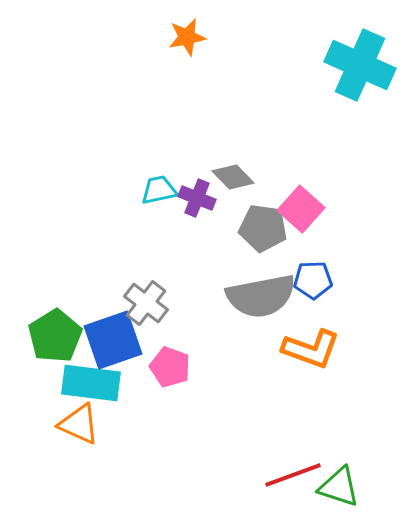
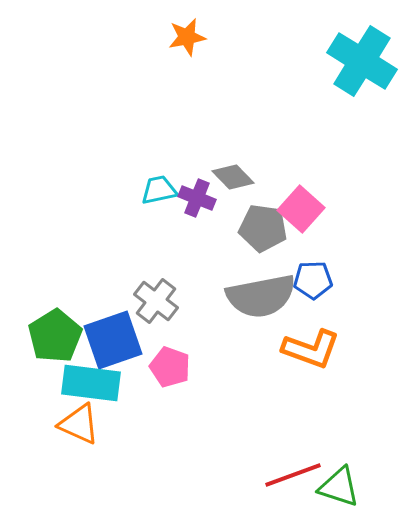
cyan cross: moved 2 px right, 4 px up; rotated 8 degrees clockwise
gray cross: moved 10 px right, 2 px up
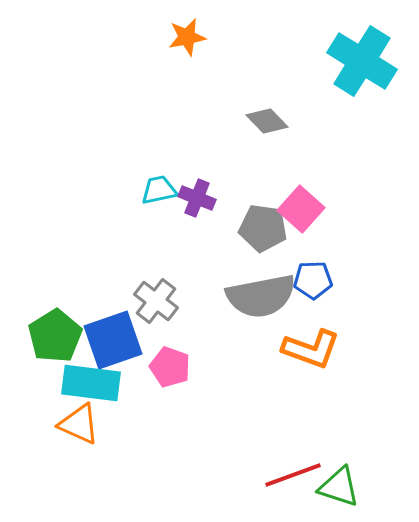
gray diamond: moved 34 px right, 56 px up
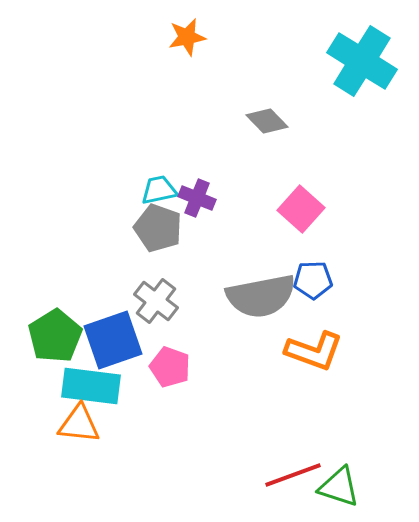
gray pentagon: moved 105 px left; rotated 12 degrees clockwise
orange L-shape: moved 3 px right, 2 px down
cyan rectangle: moved 3 px down
orange triangle: rotated 18 degrees counterclockwise
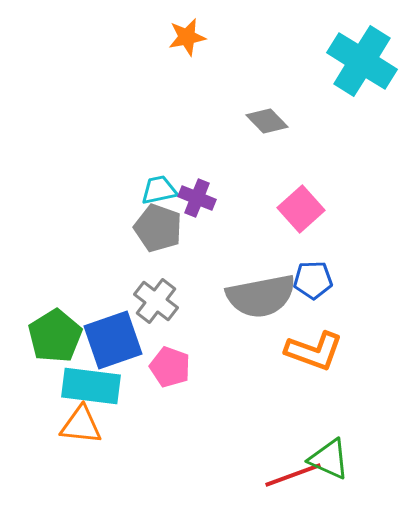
pink square: rotated 6 degrees clockwise
orange triangle: moved 2 px right, 1 px down
green triangle: moved 10 px left, 28 px up; rotated 6 degrees clockwise
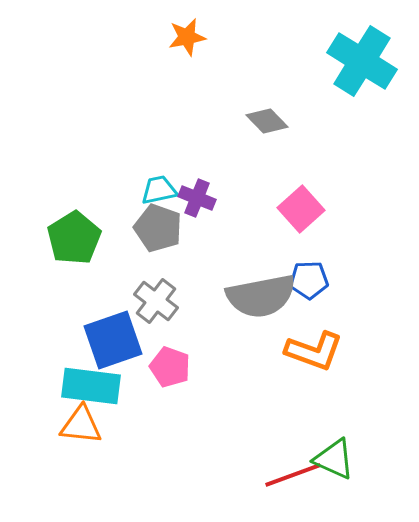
blue pentagon: moved 4 px left
green pentagon: moved 19 px right, 98 px up
green triangle: moved 5 px right
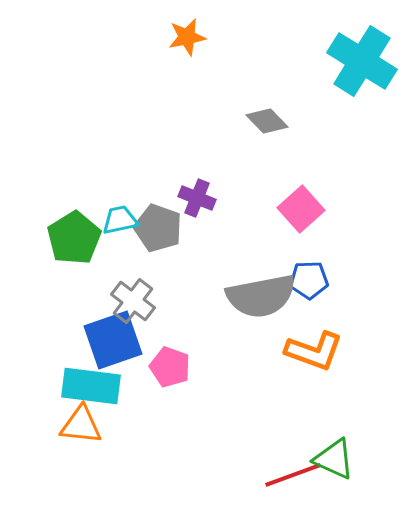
cyan trapezoid: moved 39 px left, 30 px down
gray cross: moved 23 px left
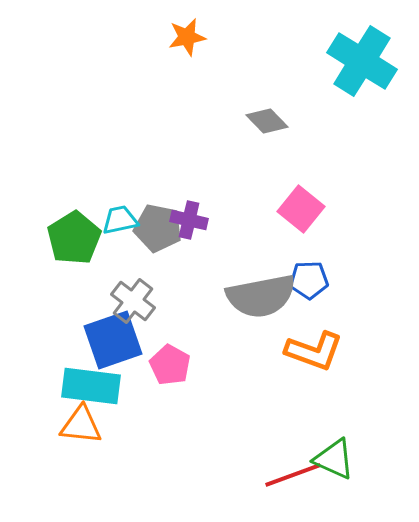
purple cross: moved 8 px left, 22 px down; rotated 9 degrees counterclockwise
pink square: rotated 9 degrees counterclockwise
gray pentagon: rotated 9 degrees counterclockwise
pink pentagon: moved 2 px up; rotated 9 degrees clockwise
